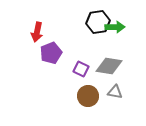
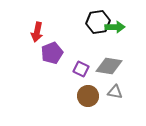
purple pentagon: moved 1 px right
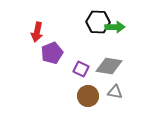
black hexagon: rotated 10 degrees clockwise
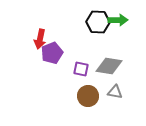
green arrow: moved 3 px right, 7 px up
red arrow: moved 3 px right, 7 px down
purple square: rotated 14 degrees counterclockwise
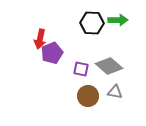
black hexagon: moved 6 px left, 1 px down
gray diamond: rotated 32 degrees clockwise
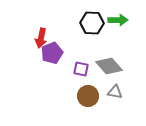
red arrow: moved 1 px right, 1 px up
gray diamond: rotated 8 degrees clockwise
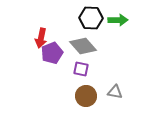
black hexagon: moved 1 px left, 5 px up
gray diamond: moved 26 px left, 20 px up
brown circle: moved 2 px left
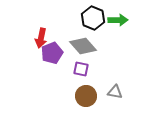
black hexagon: moved 2 px right; rotated 20 degrees clockwise
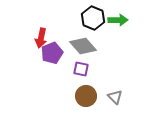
gray triangle: moved 5 px down; rotated 35 degrees clockwise
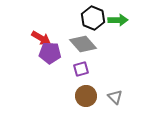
red arrow: rotated 72 degrees counterclockwise
gray diamond: moved 2 px up
purple pentagon: moved 2 px left; rotated 25 degrees clockwise
purple square: rotated 28 degrees counterclockwise
